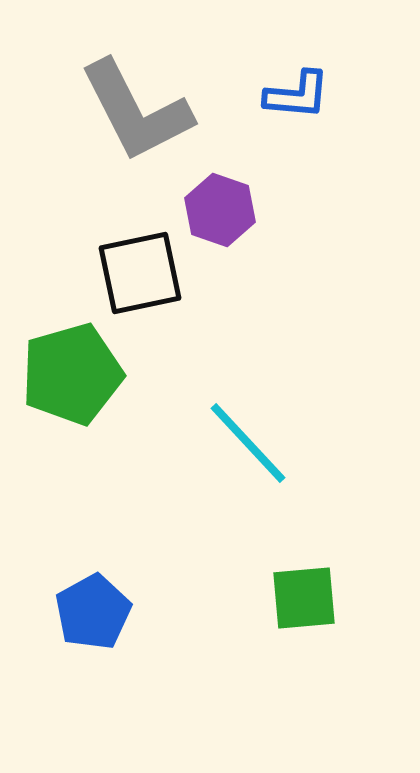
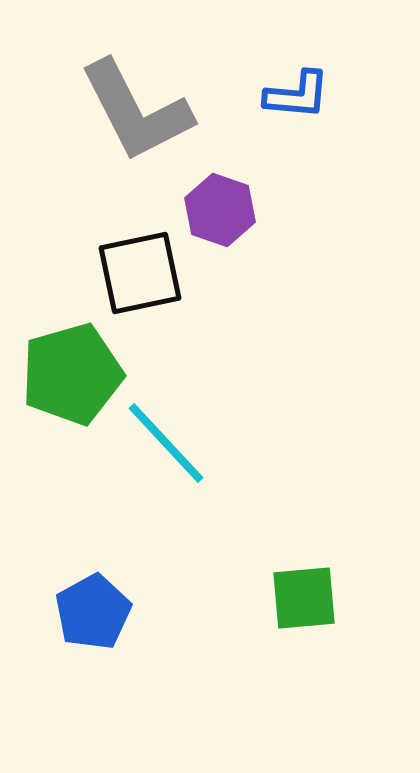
cyan line: moved 82 px left
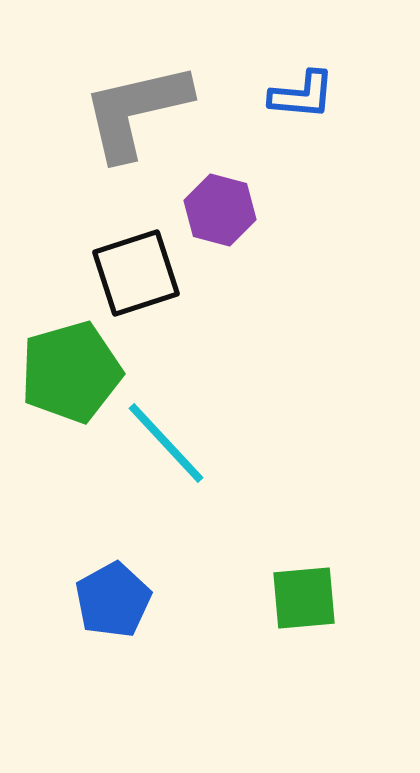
blue L-shape: moved 5 px right
gray L-shape: rotated 104 degrees clockwise
purple hexagon: rotated 4 degrees counterclockwise
black square: moved 4 px left; rotated 6 degrees counterclockwise
green pentagon: moved 1 px left, 2 px up
blue pentagon: moved 20 px right, 12 px up
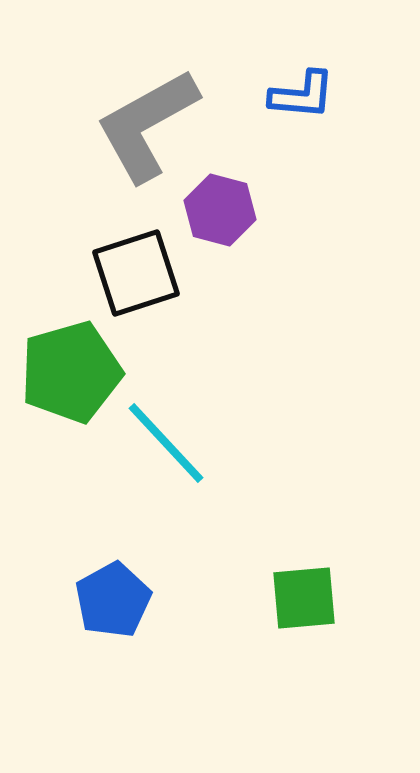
gray L-shape: moved 11 px right, 14 px down; rotated 16 degrees counterclockwise
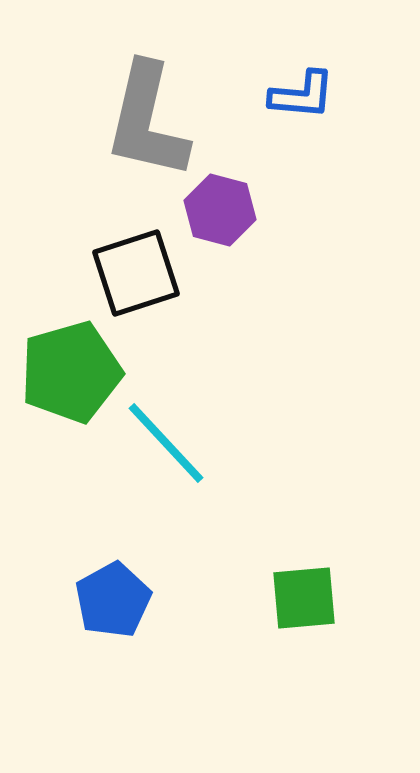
gray L-shape: moved 4 px up; rotated 48 degrees counterclockwise
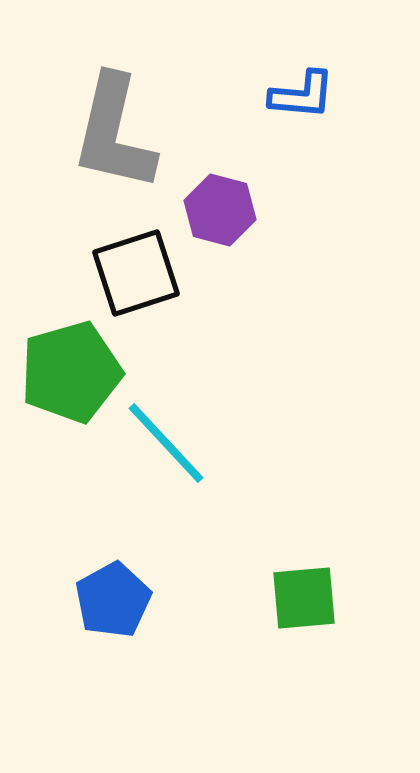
gray L-shape: moved 33 px left, 12 px down
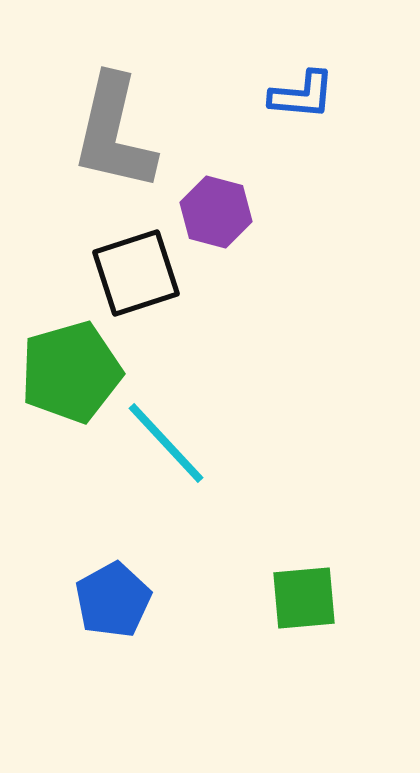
purple hexagon: moved 4 px left, 2 px down
